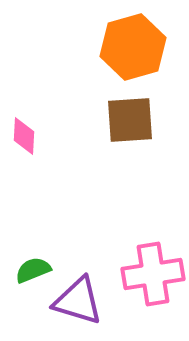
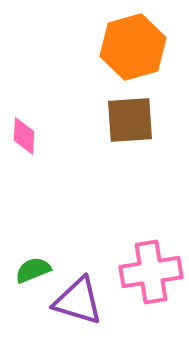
pink cross: moved 2 px left, 2 px up
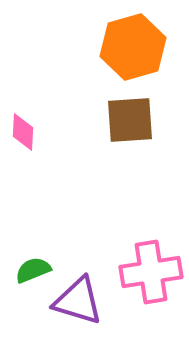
pink diamond: moved 1 px left, 4 px up
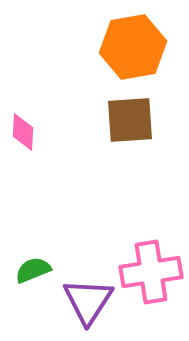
orange hexagon: rotated 6 degrees clockwise
purple triangle: moved 10 px right; rotated 46 degrees clockwise
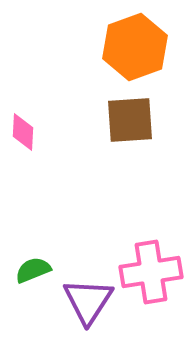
orange hexagon: moved 2 px right; rotated 10 degrees counterclockwise
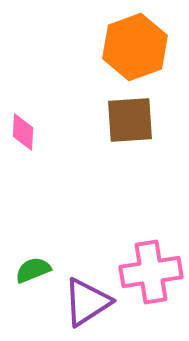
purple triangle: moved 1 px left, 1 px down; rotated 24 degrees clockwise
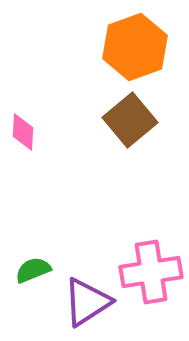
brown square: rotated 36 degrees counterclockwise
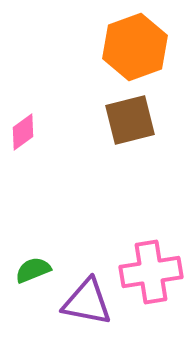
brown square: rotated 26 degrees clockwise
pink diamond: rotated 51 degrees clockwise
purple triangle: rotated 44 degrees clockwise
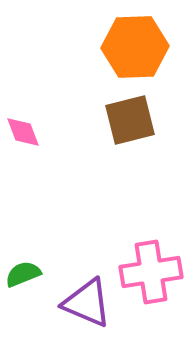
orange hexagon: rotated 18 degrees clockwise
pink diamond: rotated 75 degrees counterclockwise
green semicircle: moved 10 px left, 4 px down
purple triangle: moved 1 px down; rotated 12 degrees clockwise
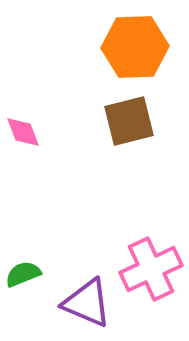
brown square: moved 1 px left, 1 px down
pink cross: moved 3 px up; rotated 16 degrees counterclockwise
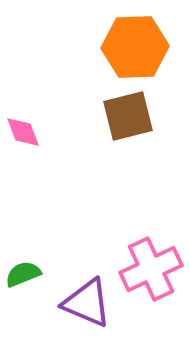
brown square: moved 1 px left, 5 px up
